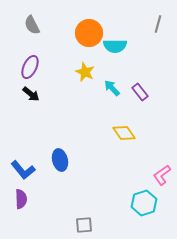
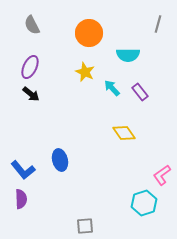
cyan semicircle: moved 13 px right, 9 px down
gray square: moved 1 px right, 1 px down
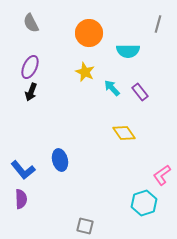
gray semicircle: moved 1 px left, 2 px up
cyan semicircle: moved 4 px up
black arrow: moved 2 px up; rotated 72 degrees clockwise
gray square: rotated 18 degrees clockwise
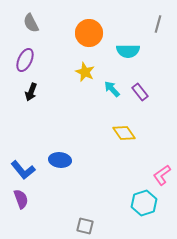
purple ellipse: moved 5 px left, 7 px up
cyan arrow: moved 1 px down
blue ellipse: rotated 70 degrees counterclockwise
purple semicircle: rotated 18 degrees counterclockwise
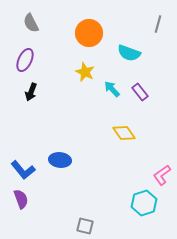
cyan semicircle: moved 1 px right, 2 px down; rotated 20 degrees clockwise
